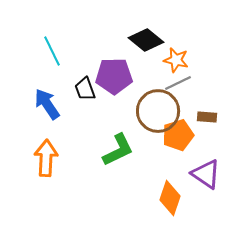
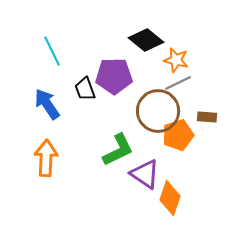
purple triangle: moved 61 px left
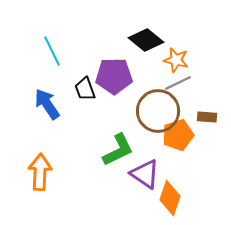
orange arrow: moved 6 px left, 14 px down
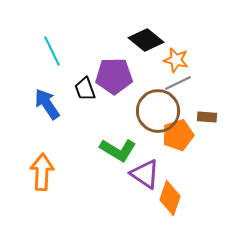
green L-shape: rotated 57 degrees clockwise
orange arrow: moved 2 px right
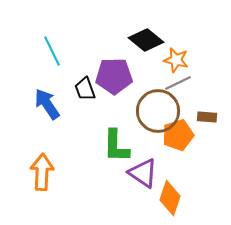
green L-shape: moved 2 px left, 4 px up; rotated 60 degrees clockwise
purple triangle: moved 2 px left, 1 px up
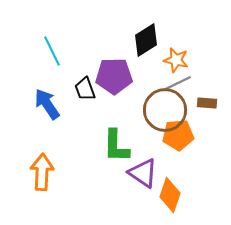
black diamond: rotated 72 degrees counterclockwise
brown circle: moved 7 px right, 1 px up
brown rectangle: moved 14 px up
orange pentagon: rotated 12 degrees clockwise
orange diamond: moved 3 px up
